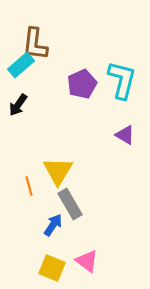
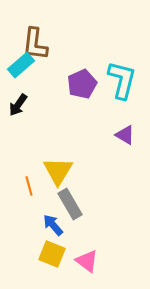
blue arrow: rotated 75 degrees counterclockwise
yellow square: moved 14 px up
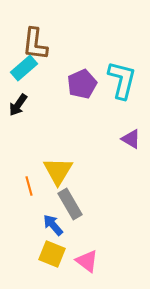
cyan rectangle: moved 3 px right, 3 px down
purple triangle: moved 6 px right, 4 px down
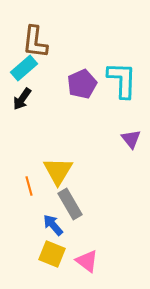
brown L-shape: moved 2 px up
cyan L-shape: rotated 12 degrees counterclockwise
black arrow: moved 4 px right, 6 px up
purple triangle: rotated 20 degrees clockwise
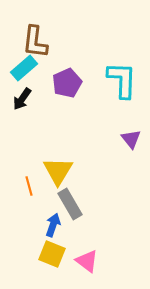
purple pentagon: moved 15 px left, 1 px up
blue arrow: rotated 60 degrees clockwise
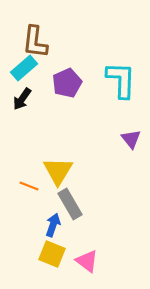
cyan L-shape: moved 1 px left
orange line: rotated 54 degrees counterclockwise
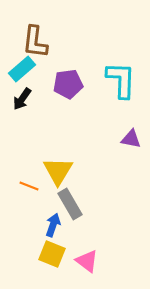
cyan rectangle: moved 2 px left, 1 px down
purple pentagon: moved 1 px right, 1 px down; rotated 16 degrees clockwise
purple triangle: rotated 40 degrees counterclockwise
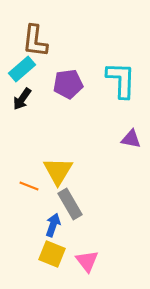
brown L-shape: moved 1 px up
pink triangle: rotated 15 degrees clockwise
